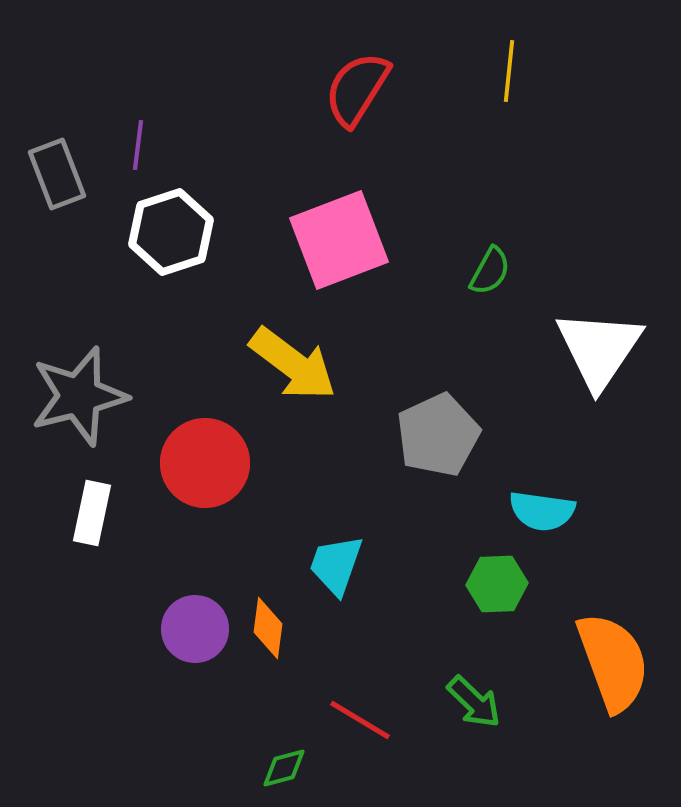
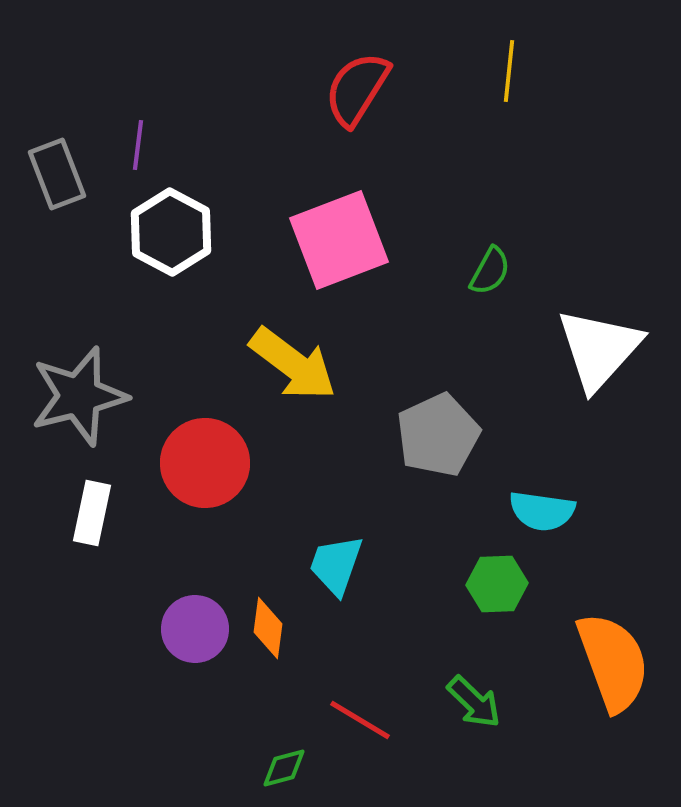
white hexagon: rotated 14 degrees counterclockwise
white triangle: rotated 8 degrees clockwise
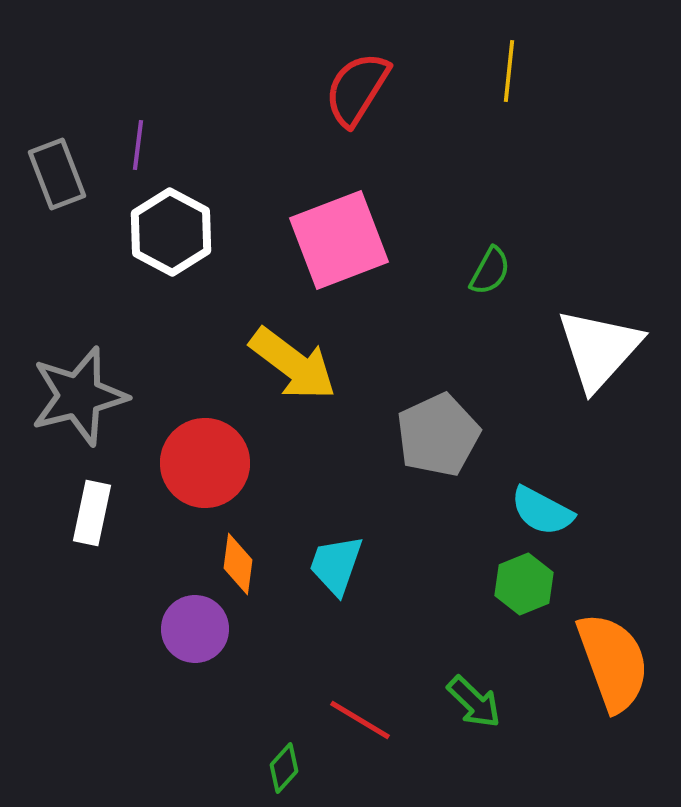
cyan semicircle: rotated 20 degrees clockwise
green hexagon: moved 27 px right; rotated 20 degrees counterclockwise
orange diamond: moved 30 px left, 64 px up
green diamond: rotated 33 degrees counterclockwise
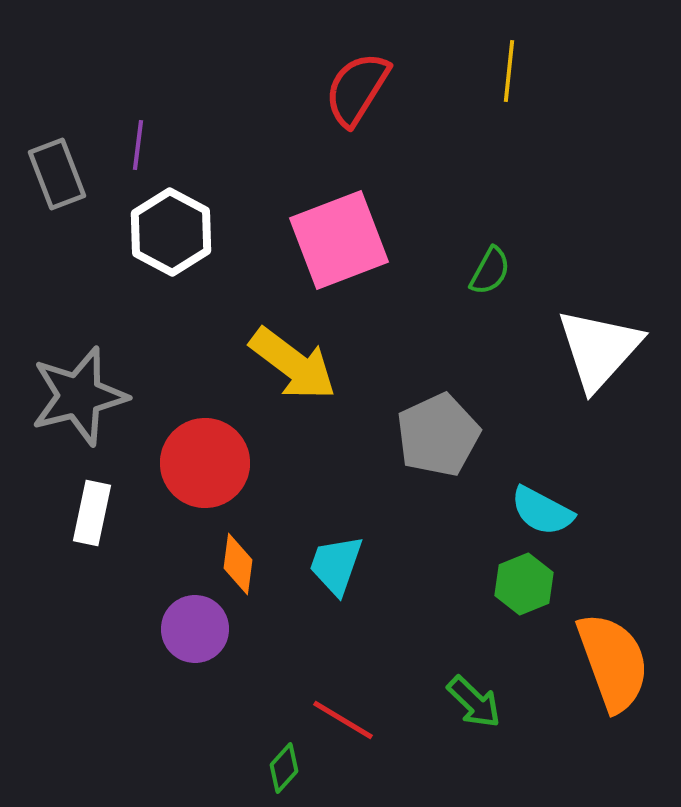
red line: moved 17 px left
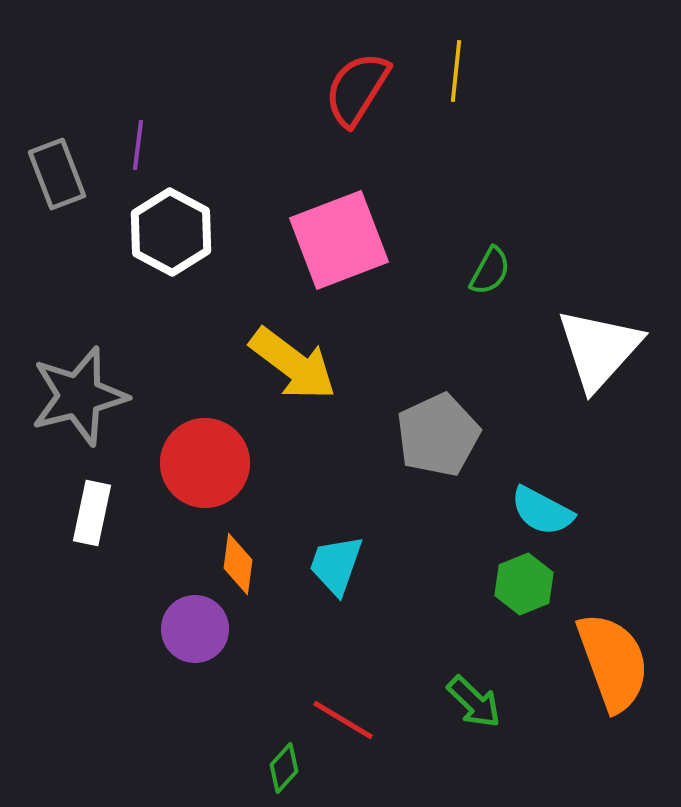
yellow line: moved 53 px left
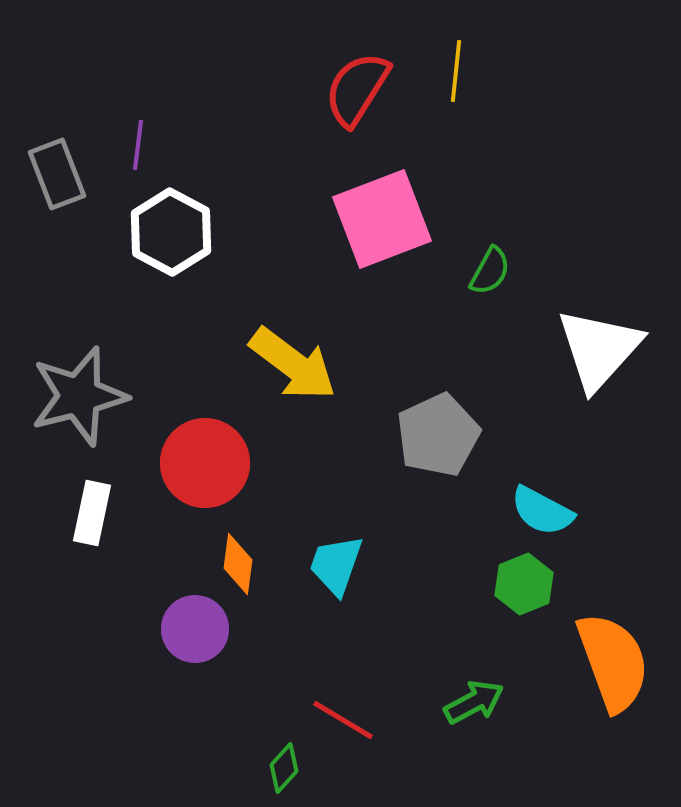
pink square: moved 43 px right, 21 px up
green arrow: rotated 72 degrees counterclockwise
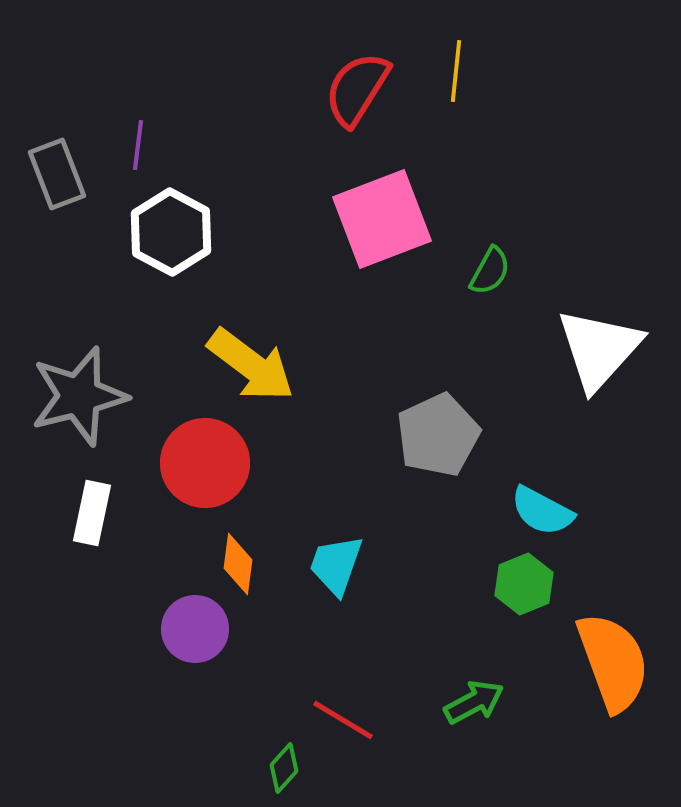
yellow arrow: moved 42 px left, 1 px down
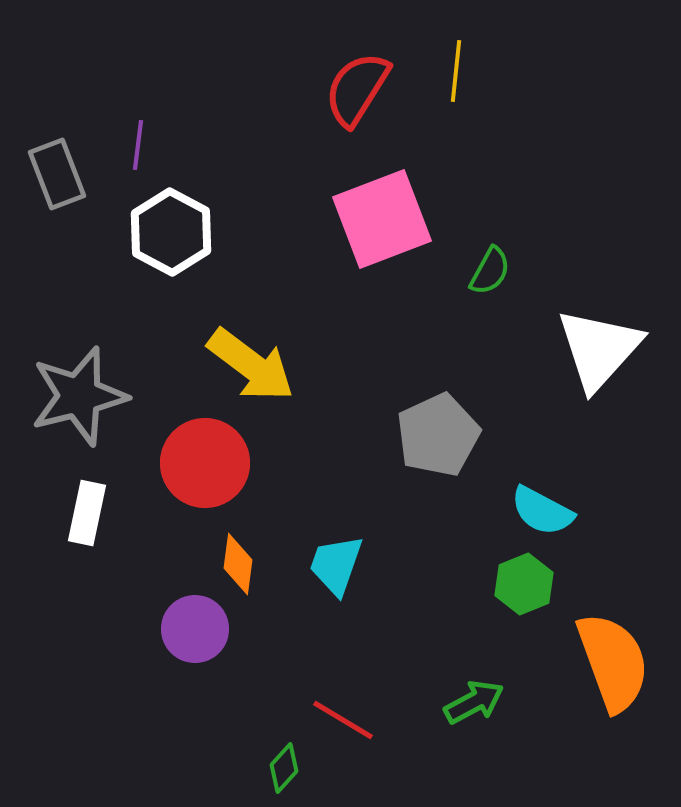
white rectangle: moved 5 px left
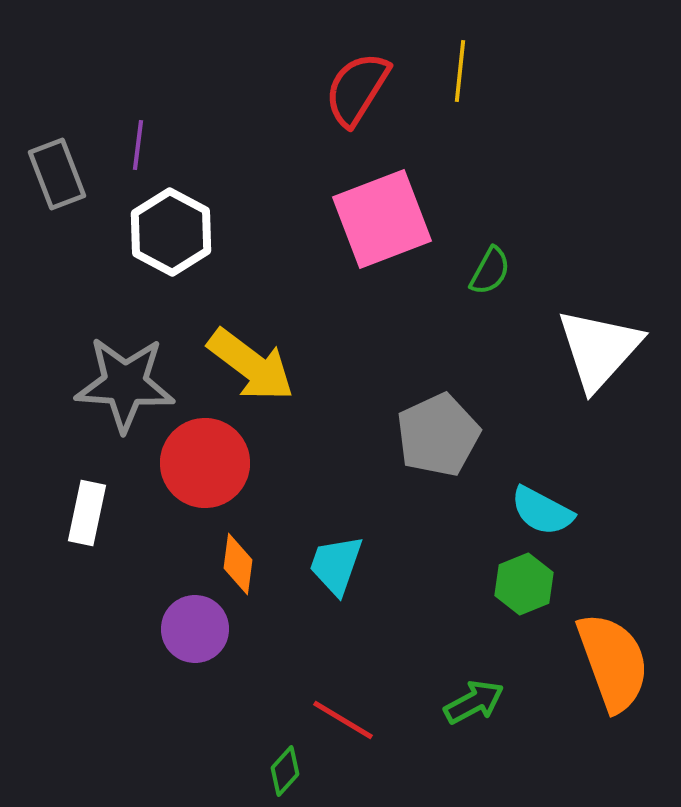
yellow line: moved 4 px right
gray star: moved 46 px right, 12 px up; rotated 18 degrees clockwise
green diamond: moved 1 px right, 3 px down
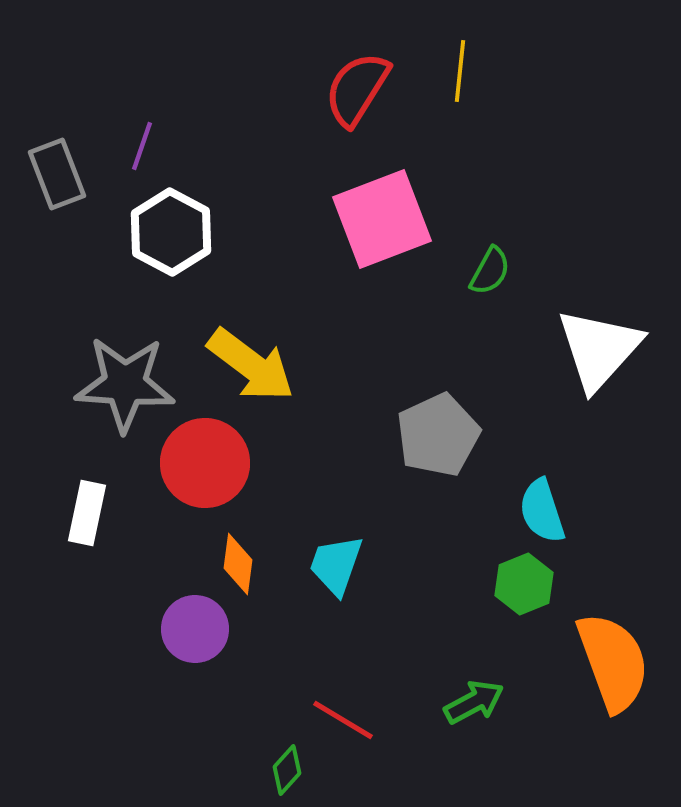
purple line: moved 4 px right, 1 px down; rotated 12 degrees clockwise
cyan semicircle: rotated 44 degrees clockwise
green diamond: moved 2 px right, 1 px up
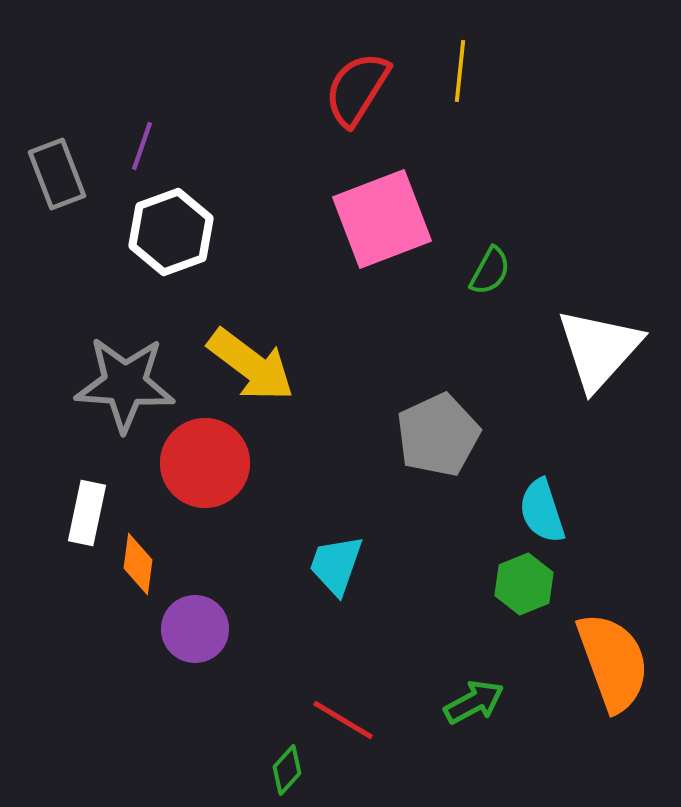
white hexagon: rotated 12 degrees clockwise
orange diamond: moved 100 px left
